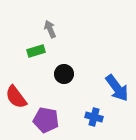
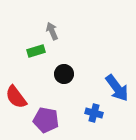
gray arrow: moved 2 px right, 2 px down
blue cross: moved 4 px up
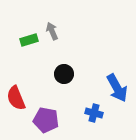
green rectangle: moved 7 px left, 11 px up
blue arrow: rotated 8 degrees clockwise
red semicircle: moved 1 px down; rotated 15 degrees clockwise
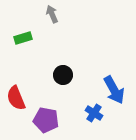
gray arrow: moved 17 px up
green rectangle: moved 6 px left, 2 px up
black circle: moved 1 px left, 1 px down
blue arrow: moved 3 px left, 2 px down
blue cross: rotated 18 degrees clockwise
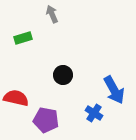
red semicircle: rotated 125 degrees clockwise
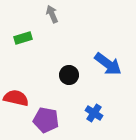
black circle: moved 6 px right
blue arrow: moved 6 px left, 26 px up; rotated 24 degrees counterclockwise
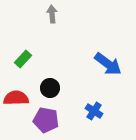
gray arrow: rotated 18 degrees clockwise
green rectangle: moved 21 px down; rotated 30 degrees counterclockwise
black circle: moved 19 px left, 13 px down
red semicircle: rotated 15 degrees counterclockwise
blue cross: moved 2 px up
